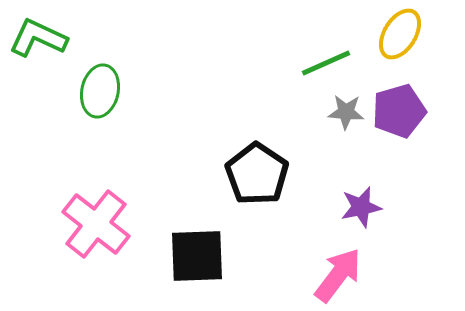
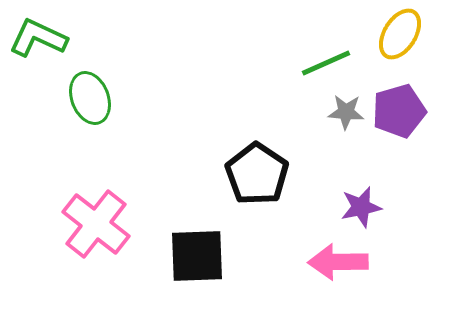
green ellipse: moved 10 px left, 7 px down; rotated 33 degrees counterclockwise
pink arrow: moved 13 px up; rotated 128 degrees counterclockwise
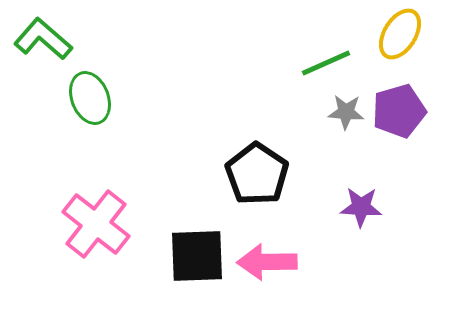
green L-shape: moved 5 px right, 1 px down; rotated 16 degrees clockwise
purple star: rotated 15 degrees clockwise
pink arrow: moved 71 px left
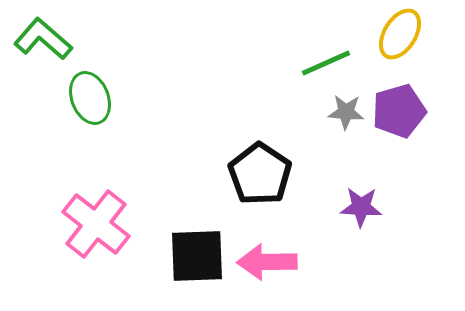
black pentagon: moved 3 px right
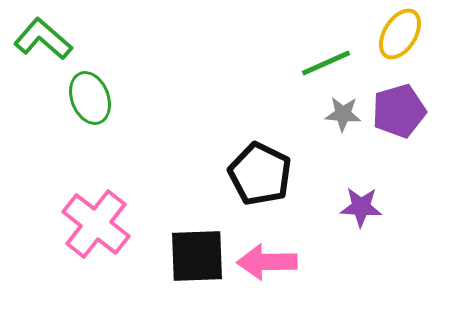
gray star: moved 3 px left, 2 px down
black pentagon: rotated 8 degrees counterclockwise
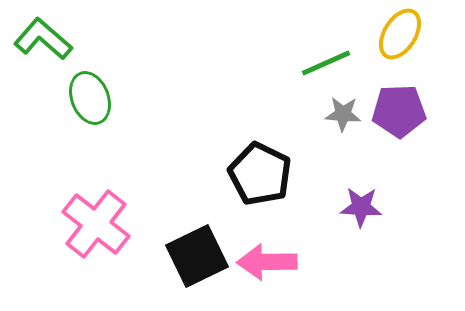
purple pentagon: rotated 14 degrees clockwise
black square: rotated 24 degrees counterclockwise
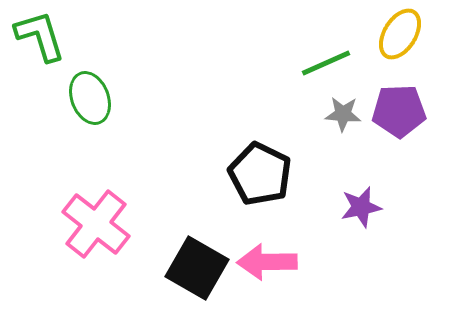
green L-shape: moved 3 px left, 3 px up; rotated 32 degrees clockwise
purple star: rotated 15 degrees counterclockwise
black square: moved 12 px down; rotated 34 degrees counterclockwise
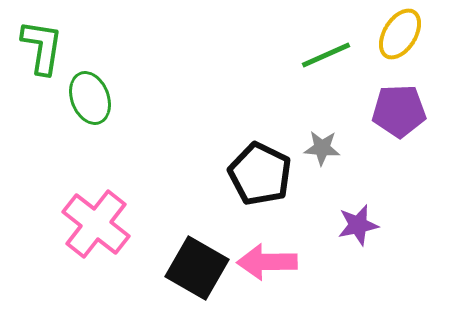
green L-shape: moved 2 px right, 11 px down; rotated 26 degrees clockwise
green line: moved 8 px up
gray star: moved 21 px left, 34 px down
purple star: moved 3 px left, 18 px down
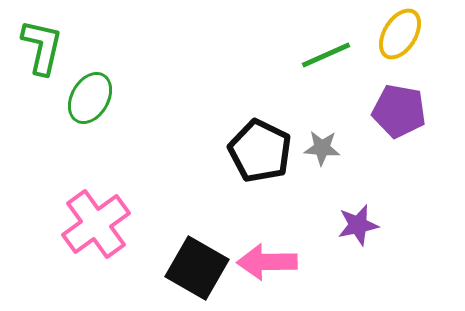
green L-shape: rotated 4 degrees clockwise
green ellipse: rotated 51 degrees clockwise
purple pentagon: rotated 12 degrees clockwise
black pentagon: moved 23 px up
pink cross: rotated 16 degrees clockwise
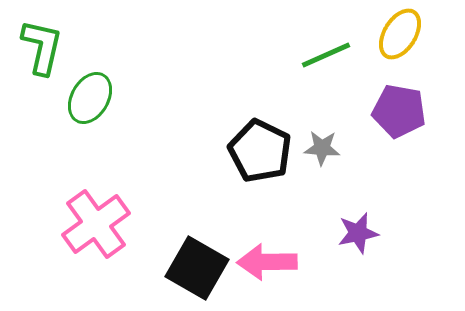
purple star: moved 8 px down
